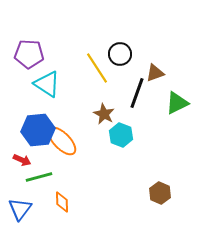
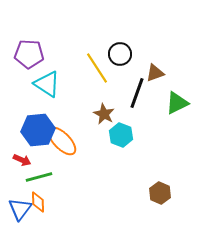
orange diamond: moved 24 px left
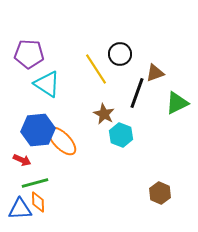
yellow line: moved 1 px left, 1 px down
green line: moved 4 px left, 6 px down
blue triangle: rotated 50 degrees clockwise
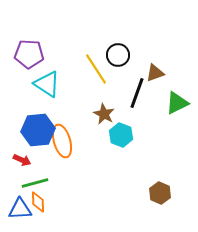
black circle: moved 2 px left, 1 px down
orange ellipse: rotated 28 degrees clockwise
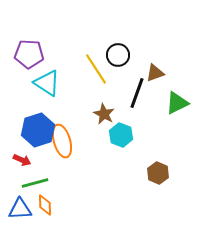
cyan triangle: moved 1 px up
blue hexagon: rotated 12 degrees counterclockwise
brown hexagon: moved 2 px left, 20 px up
orange diamond: moved 7 px right, 3 px down
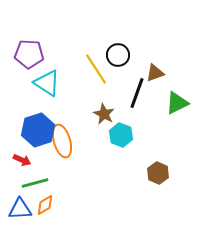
orange diamond: rotated 60 degrees clockwise
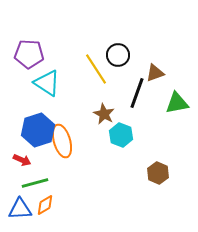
green triangle: rotated 15 degrees clockwise
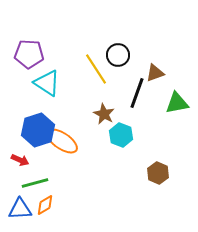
orange ellipse: rotated 40 degrees counterclockwise
red arrow: moved 2 px left
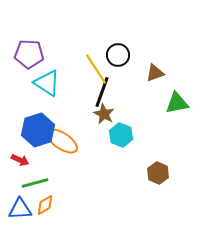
black line: moved 35 px left, 1 px up
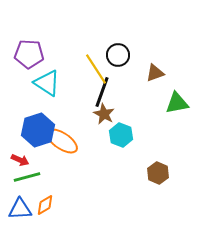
green line: moved 8 px left, 6 px up
